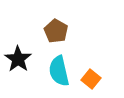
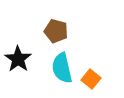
brown pentagon: rotated 15 degrees counterclockwise
cyan semicircle: moved 3 px right, 3 px up
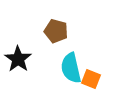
cyan semicircle: moved 9 px right
orange square: rotated 18 degrees counterclockwise
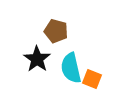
black star: moved 19 px right
orange square: moved 1 px right
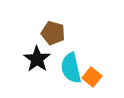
brown pentagon: moved 3 px left, 2 px down
orange square: moved 2 px up; rotated 18 degrees clockwise
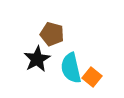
brown pentagon: moved 1 px left, 1 px down
black star: rotated 8 degrees clockwise
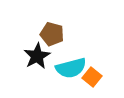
black star: moved 3 px up
cyan semicircle: rotated 92 degrees counterclockwise
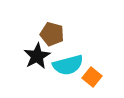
cyan semicircle: moved 3 px left, 3 px up
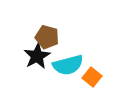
brown pentagon: moved 5 px left, 3 px down
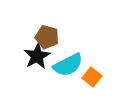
cyan semicircle: rotated 12 degrees counterclockwise
